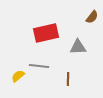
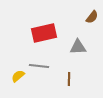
red rectangle: moved 2 px left
brown line: moved 1 px right
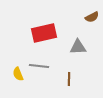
brown semicircle: rotated 24 degrees clockwise
yellow semicircle: moved 2 px up; rotated 72 degrees counterclockwise
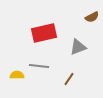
gray triangle: rotated 18 degrees counterclockwise
yellow semicircle: moved 1 px left, 1 px down; rotated 112 degrees clockwise
brown line: rotated 32 degrees clockwise
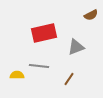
brown semicircle: moved 1 px left, 2 px up
gray triangle: moved 2 px left
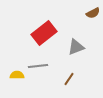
brown semicircle: moved 2 px right, 2 px up
red rectangle: rotated 25 degrees counterclockwise
gray line: moved 1 px left; rotated 12 degrees counterclockwise
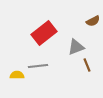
brown semicircle: moved 8 px down
brown line: moved 18 px right, 14 px up; rotated 56 degrees counterclockwise
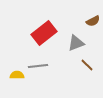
gray triangle: moved 4 px up
brown line: rotated 24 degrees counterclockwise
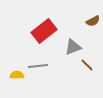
red rectangle: moved 2 px up
gray triangle: moved 3 px left, 4 px down
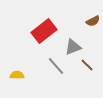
gray line: moved 18 px right; rotated 54 degrees clockwise
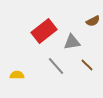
gray triangle: moved 1 px left, 5 px up; rotated 12 degrees clockwise
